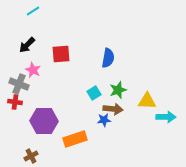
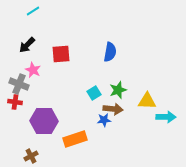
blue semicircle: moved 2 px right, 6 px up
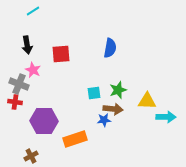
black arrow: rotated 54 degrees counterclockwise
blue semicircle: moved 4 px up
cyan square: rotated 24 degrees clockwise
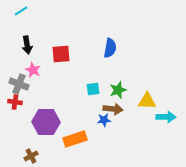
cyan line: moved 12 px left
cyan square: moved 1 px left, 4 px up
purple hexagon: moved 2 px right, 1 px down
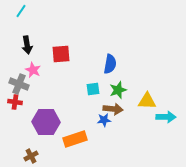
cyan line: rotated 24 degrees counterclockwise
blue semicircle: moved 16 px down
